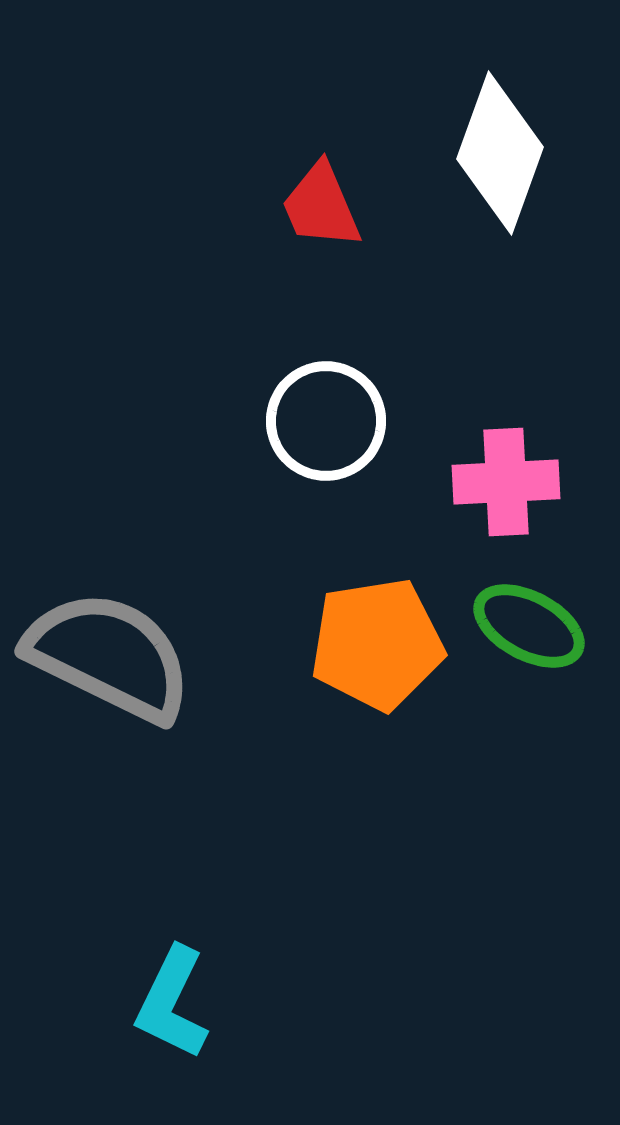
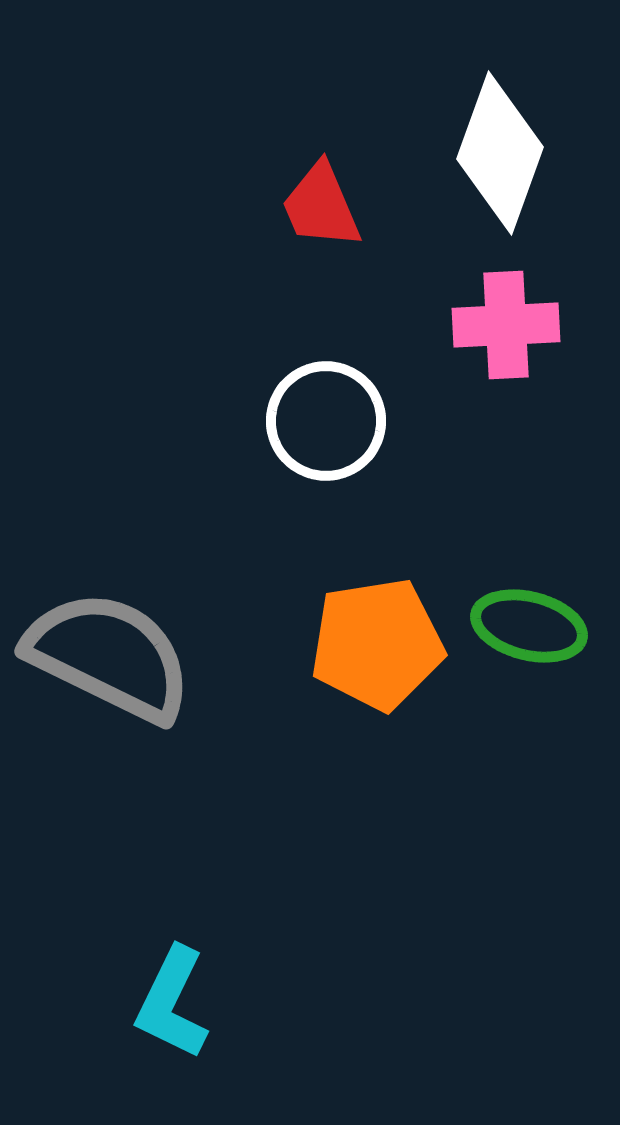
pink cross: moved 157 px up
green ellipse: rotated 14 degrees counterclockwise
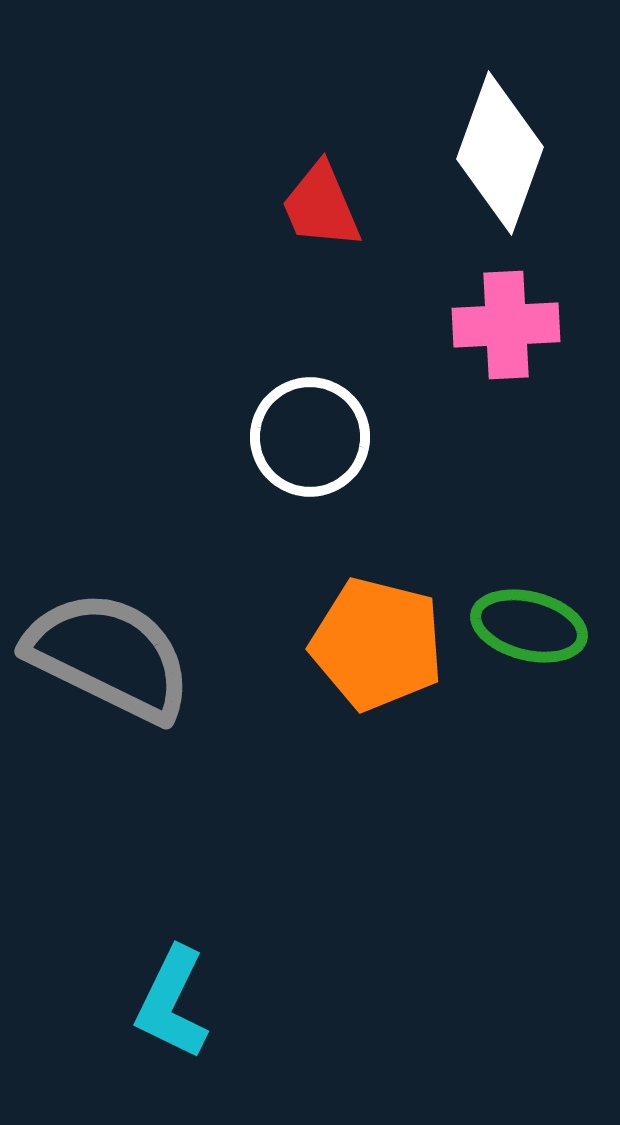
white circle: moved 16 px left, 16 px down
orange pentagon: rotated 23 degrees clockwise
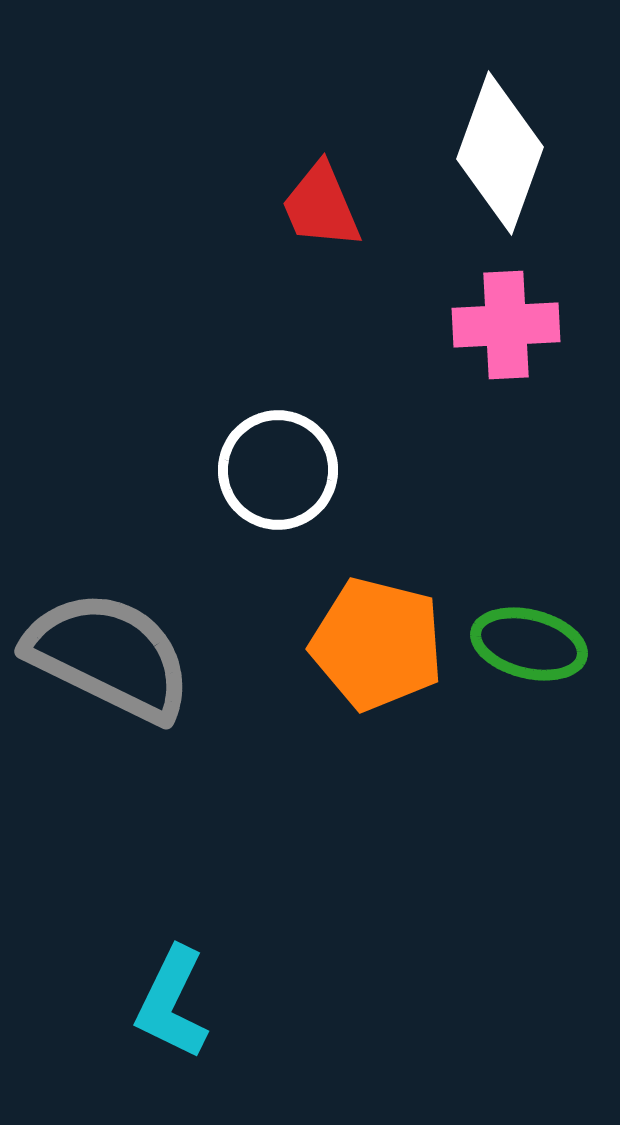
white circle: moved 32 px left, 33 px down
green ellipse: moved 18 px down
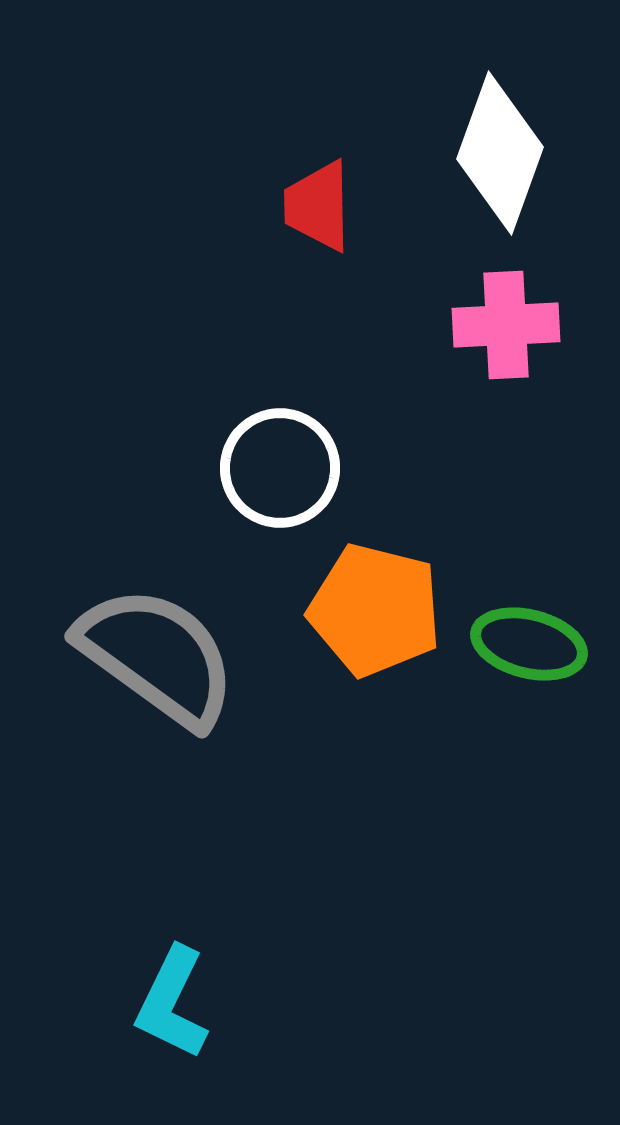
red trapezoid: moved 3 px left; rotated 22 degrees clockwise
white circle: moved 2 px right, 2 px up
orange pentagon: moved 2 px left, 34 px up
gray semicircle: moved 48 px right; rotated 10 degrees clockwise
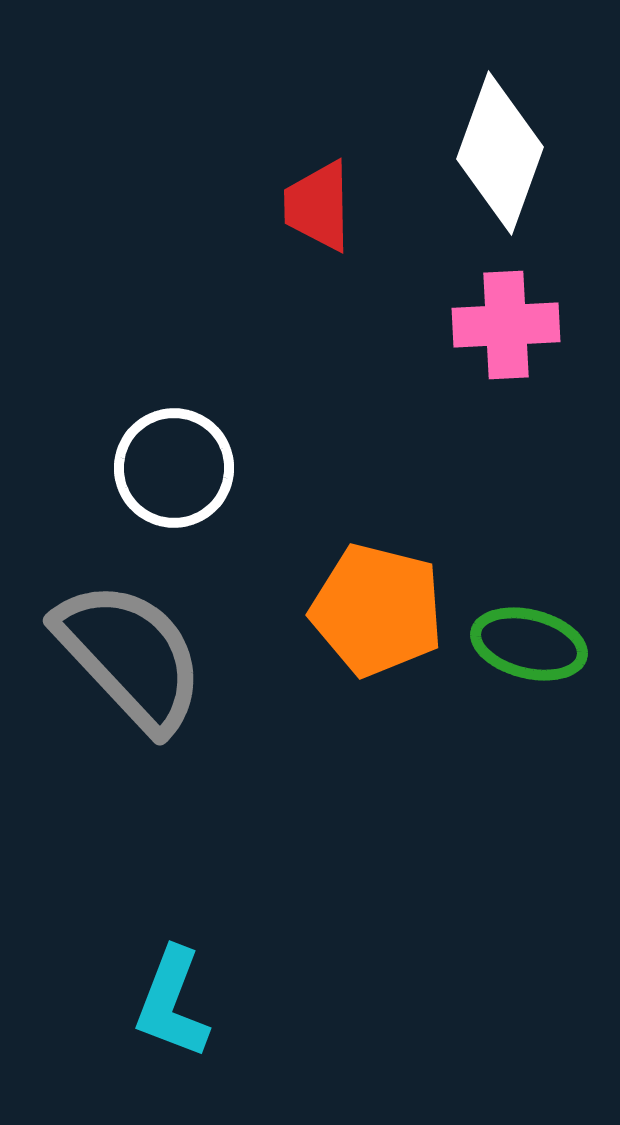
white circle: moved 106 px left
orange pentagon: moved 2 px right
gray semicircle: moved 27 px left; rotated 11 degrees clockwise
cyan L-shape: rotated 5 degrees counterclockwise
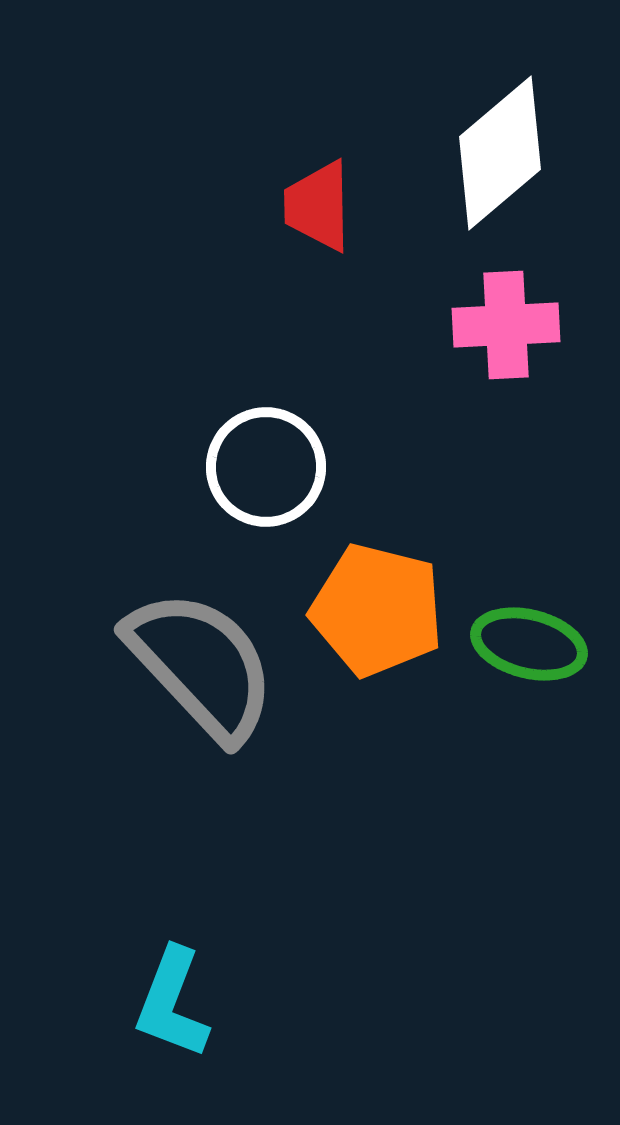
white diamond: rotated 30 degrees clockwise
white circle: moved 92 px right, 1 px up
gray semicircle: moved 71 px right, 9 px down
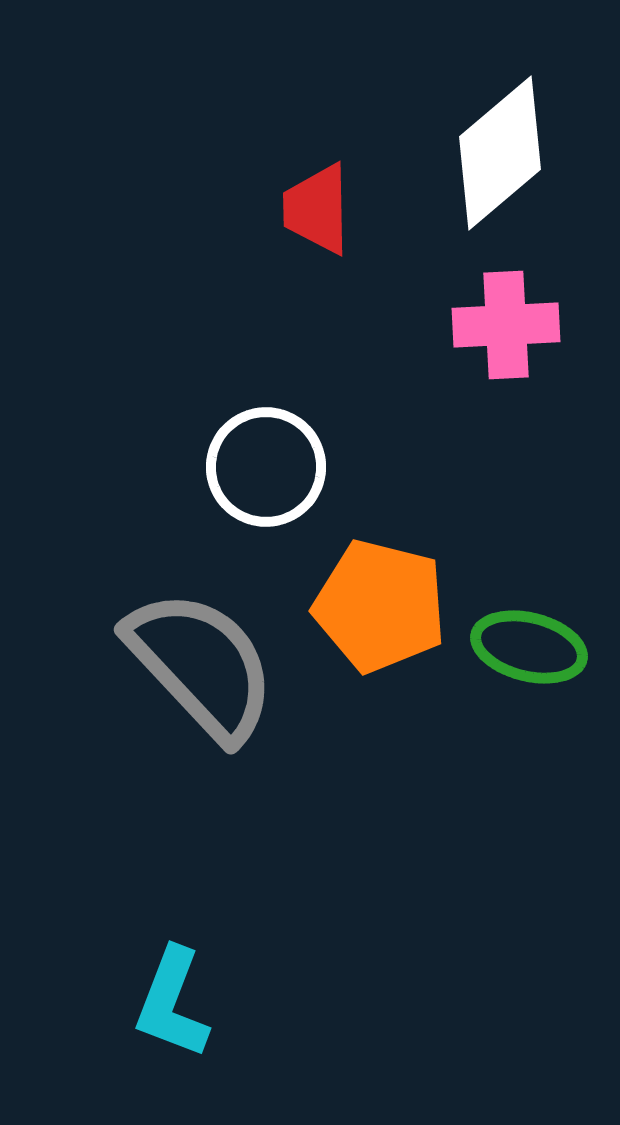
red trapezoid: moved 1 px left, 3 px down
orange pentagon: moved 3 px right, 4 px up
green ellipse: moved 3 px down
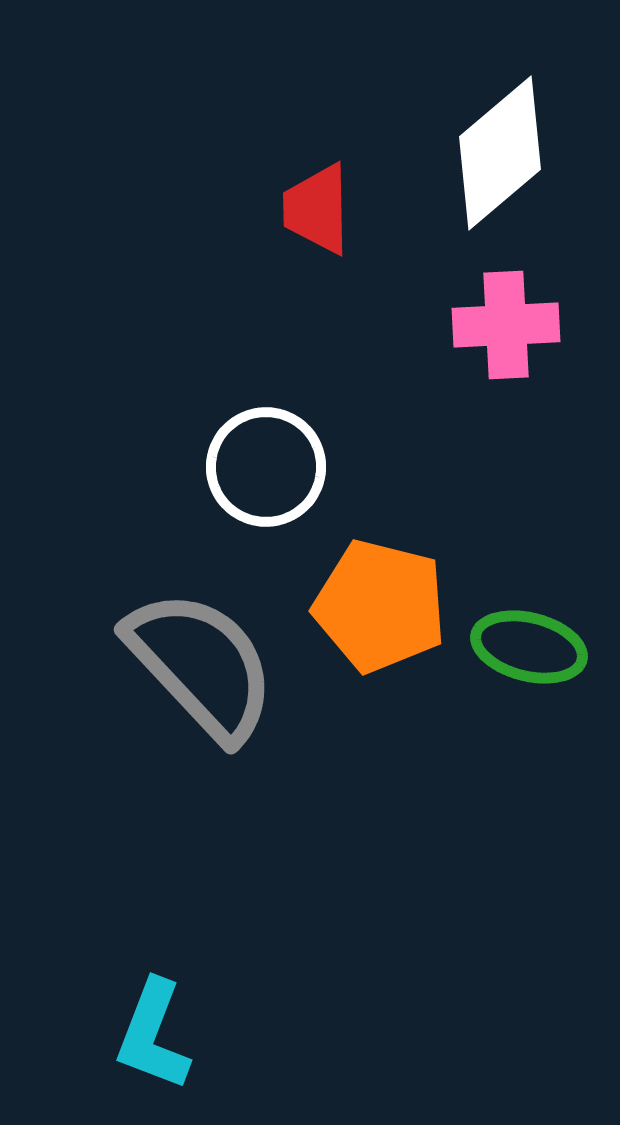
cyan L-shape: moved 19 px left, 32 px down
